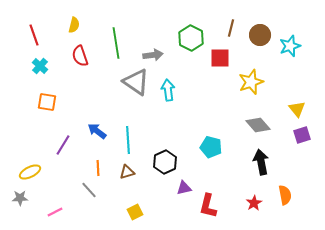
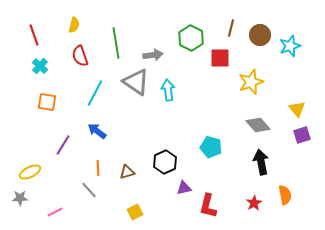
cyan line: moved 33 px left, 47 px up; rotated 32 degrees clockwise
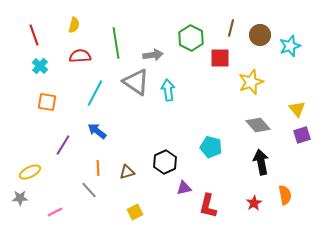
red semicircle: rotated 105 degrees clockwise
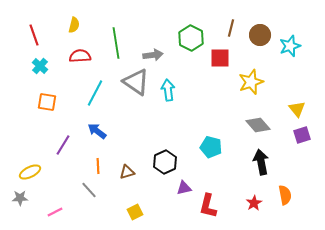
orange line: moved 2 px up
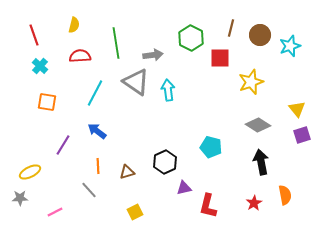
gray diamond: rotated 15 degrees counterclockwise
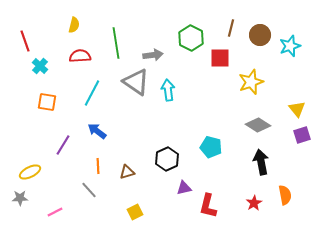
red line: moved 9 px left, 6 px down
cyan line: moved 3 px left
black hexagon: moved 2 px right, 3 px up
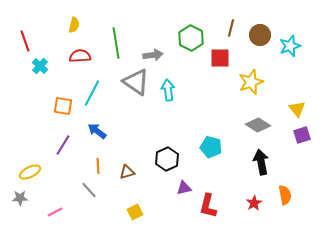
orange square: moved 16 px right, 4 px down
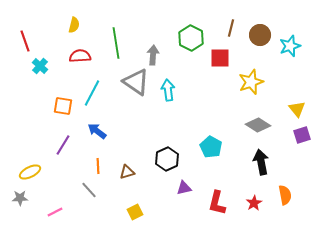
gray arrow: rotated 78 degrees counterclockwise
cyan pentagon: rotated 15 degrees clockwise
red L-shape: moved 9 px right, 3 px up
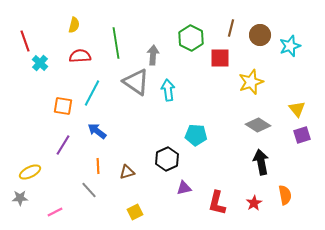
cyan cross: moved 3 px up
cyan pentagon: moved 15 px left, 12 px up; rotated 25 degrees counterclockwise
